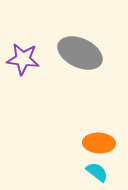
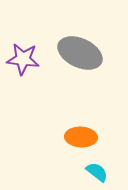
orange ellipse: moved 18 px left, 6 px up
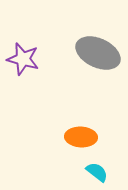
gray ellipse: moved 18 px right
purple star: rotated 8 degrees clockwise
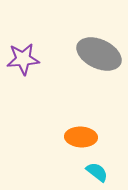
gray ellipse: moved 1 px right, 1 px down
purple star: rotated 20 degrees counterclockwise
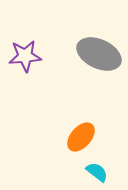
purple star: moved 2 px right, 3 px up
orange ellipse: rotated 52 degrees counterclockwise
